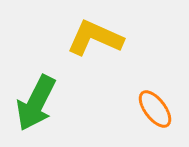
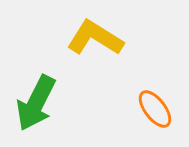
yellow L-shape: rotated 8 degrees clockwise
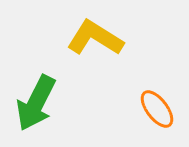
orange ellipse: moved 2 px right
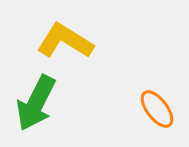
yellow L-shape: moved 30 px left, 3 px down
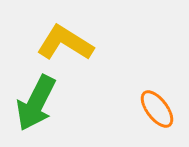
yellow L-shape: moved 2 px down
